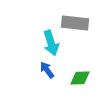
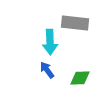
cyan arrow: moved 1 px left, 1 px up; rotated 15 degrees clockwise
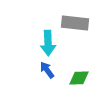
cyan arrow: moved 2 px left, 1 px down
green diamond: moved 1 px left
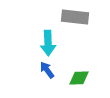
gray rectangle: moved 6 px up
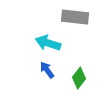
cyan arrow: rotated 110 degrees clockwise
green diamond: rotated 50 degrees counterclockwise
